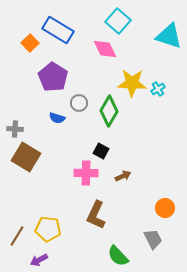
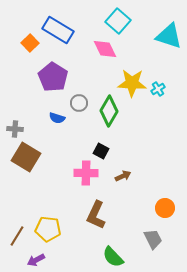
green semicircle: moved 5 px left, 1 px down
purple arrow: moved 3 px left
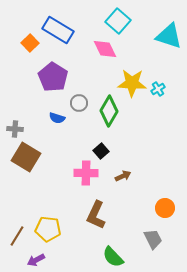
black square: rotated 21 degrees clockwise
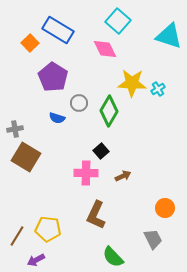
gray cross: rotated 14 degrees counterclockwise
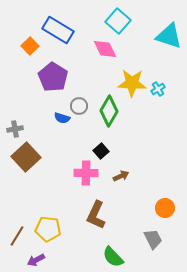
orange square: moved 3 px down
gray circle: moved 3 px down
blue semicircle: moved 5 px right
brown square: rotated 16 degrees clockwise
brown arrow: moved 2 px left
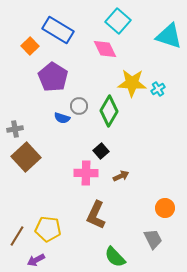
green semicircle: moved 2 px right
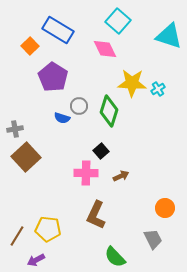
green diamond: rotated 12 degrees counterclockwise
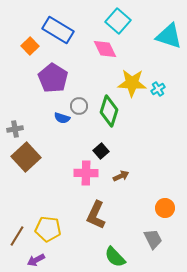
purple pentagon: moved 1 px down
